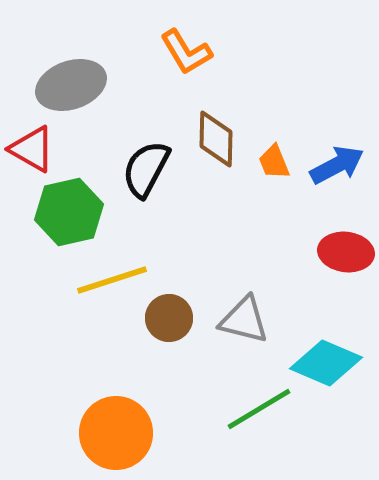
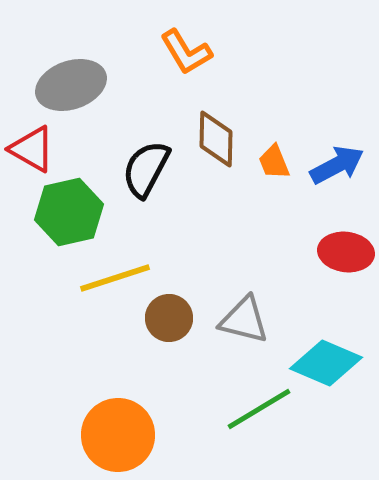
yellow line: moved 3 px right, 2 px up
orange circle: moved 2 px right, 2 px down
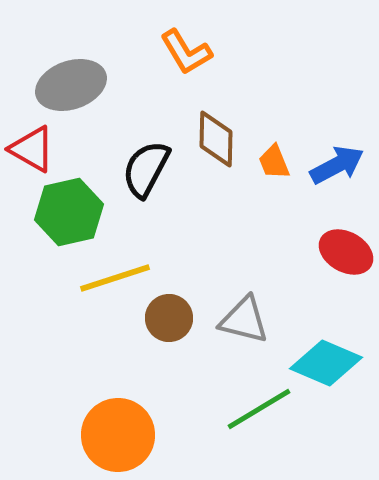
red ellipse: rotated 22 degrees clockwise
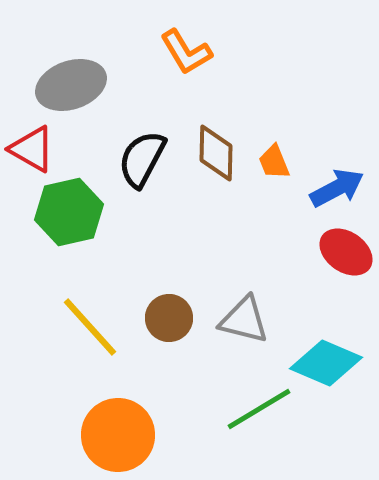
brown diamond: moved 14 px down
blue arrow: moved 23 px down
black semicircle: moved 4 px left, 10 px up
red ellipse: rotated 6 degrees clockwise
yellow line: moved 25 px left, 49 px down; rotated 66 degrees clockwise
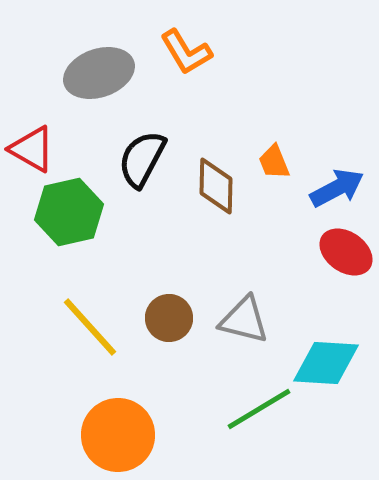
gray ellipse: moved 28 px right, 12 px up
brown diamond: moved 33 px down
cyan diamond: rotated 20 degrees counterclockwise
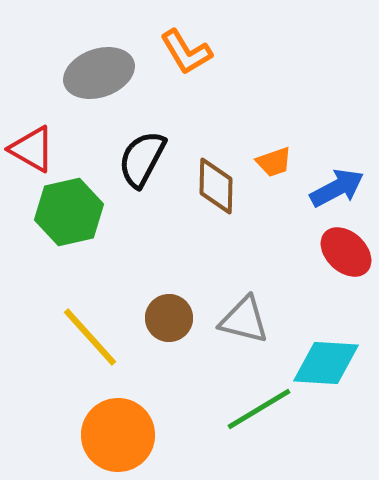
orange trapezoid: rotated 87 degrees counterclockwise
red ellipse: rotated 8 degrees clockwise
yellow line: moved 10 px down
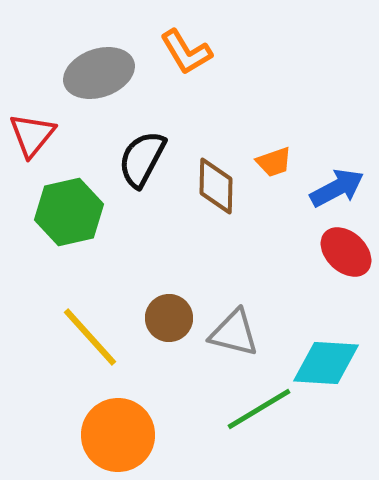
red triangle: moved 14 px up; rotated 39 degrees clockwise
gray triangle: moved 10 px left, 13 px down
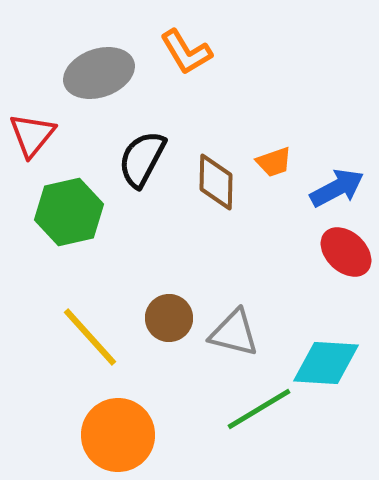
brown diamond: moved 4 px up
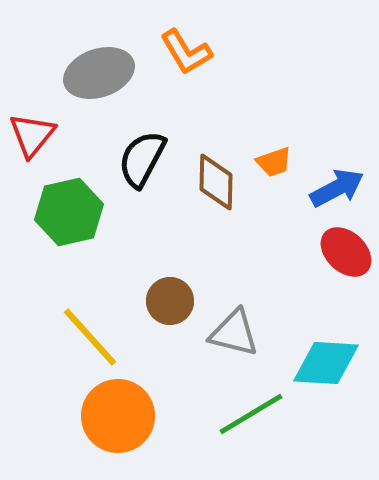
brown circle: moved 1 px right, 17 px up
green line: moved 8 px left, 5 px down
orange circle: moved 19 px up
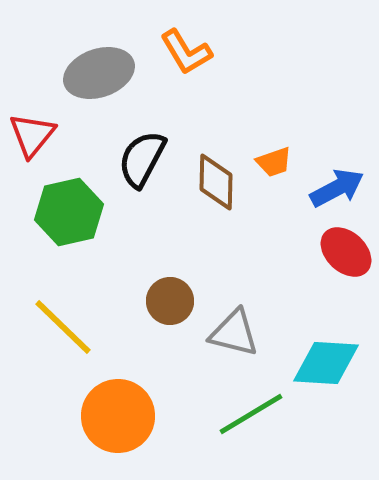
yellow line: moved 27 px left, 10 px up; rotated 4 degrees counterclockwise
